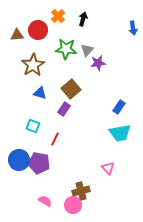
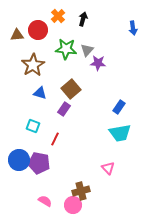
purple star: rotated 14 degrees clockwise
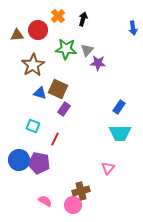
brown square: moved 13 px left; rotated 24 degrees counterclockwise
cyan trapezoid: rotated 10 degrees clockwise
pink triangle: rotated 24 degrees clockwise
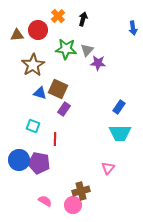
red line: rotated 24 degrees counterclockwise
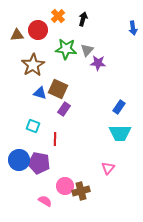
pink circle: moved 8 px left, 19 px up
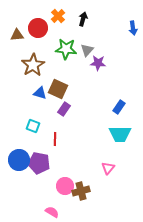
red circle: moved 2 px up
cyan trapezoid: moved 1 px down
pink semicircle: moved 7 px right, 11 px down
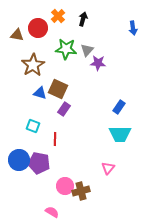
brown triangle: rotated 16 degrees clockwise
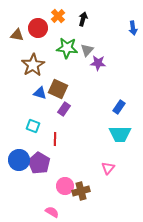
green star: moved 1 px right, 1 px up
purple pentagon: rotated 20 degrees clockwise
